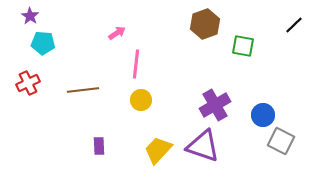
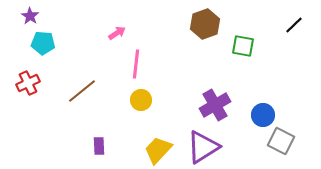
brown line: moved 1 px left, 1 px down; rotated 32 degrees counterclockwise
purple triangle: moved 1 px down; rotated 51 degrees counterclockwise
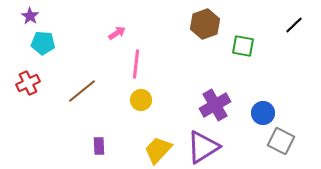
blue circle: moved 2 px up
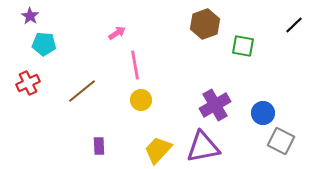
cyan pentagon: moved 1 px right, 1 px down
pink line: moved 1 px left, 1 px down; rotated 16 degrees counterclockwise
purple triangle: rotated 21 degrees clockwise
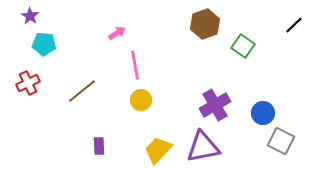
green square: rotated 25 degrees clockwise
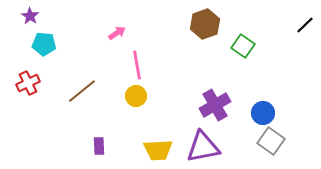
black line: moved 11 px right
pink line: moved 2 px right
yellow circle: moved 5 px left, 4 px up
gray square: moved 10 px left; rotated 8 degrees clockwise
yellow trapezoid: rotated 136 degrees counterclockwise
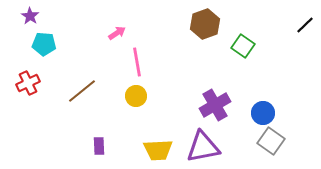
pink line: moved 3 px up
